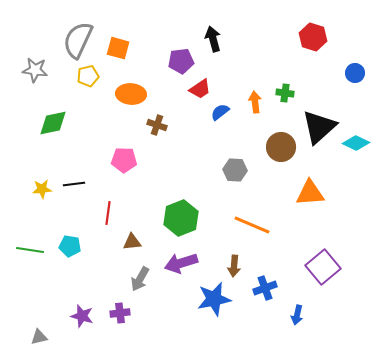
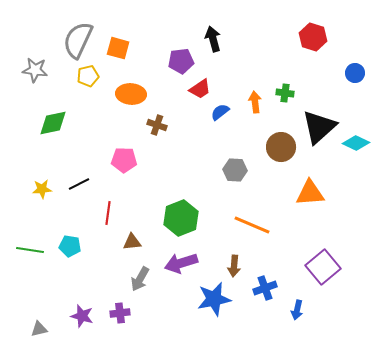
black line: moved 5 px right; rotated 20 degrees counterclockwise
blue arrow: moved 5 px up
gray triangle: moved 8 px up
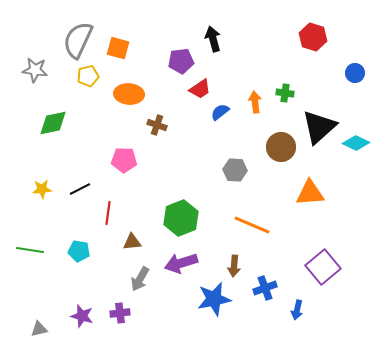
orange ellipse: moved 2 px left
black line: moved 1 px right, 5 px down
cyan pentagon: moved 9 px right, 5 px down
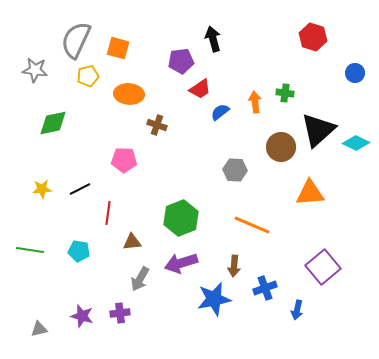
gray semicircle: moved 2 px left
black triangle: moved 1 px left, 3 px down
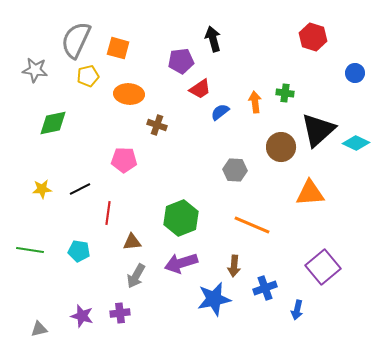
gray arrow: moved 4 px left, 3 px up
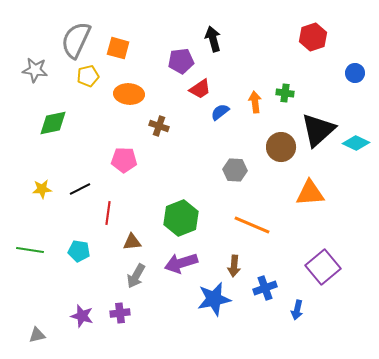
red hexagon: rotated 24 degrees clockwise
brown cross: moved 2 px right, 1 px down
gray triangle: moved 2 px left, 6 px down
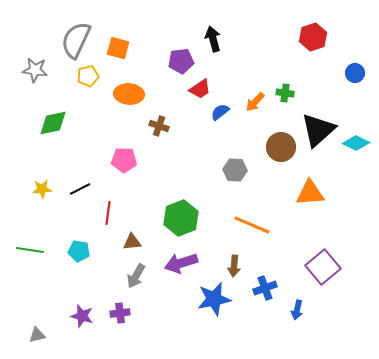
orange arrow: rotated 130 degrees counterclockwise
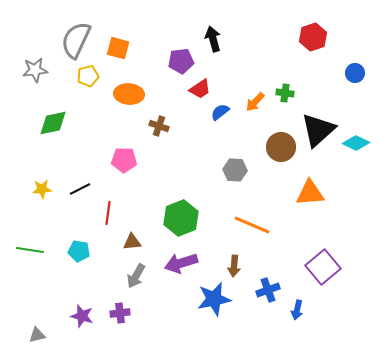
gray star: rotated 15 degrees counterclockwise
blue cross: moved 3 px right, 2 px down
